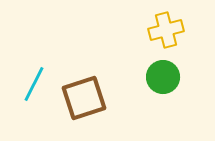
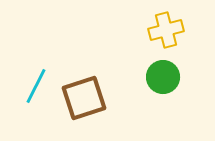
cyan line: moved 2 px right, 2 px down
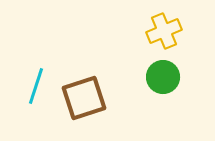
yellow cross: moved 2 px left, 1 px down; rotated 8 degrees counterclockwise
cyan line: rotated 9 degrees counterclockwise
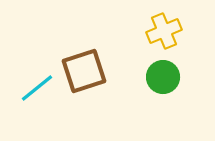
cyan line: moved 1 px right, 2 px down; rotated 33 degrees clockwise
brown square: moved 27 px up
